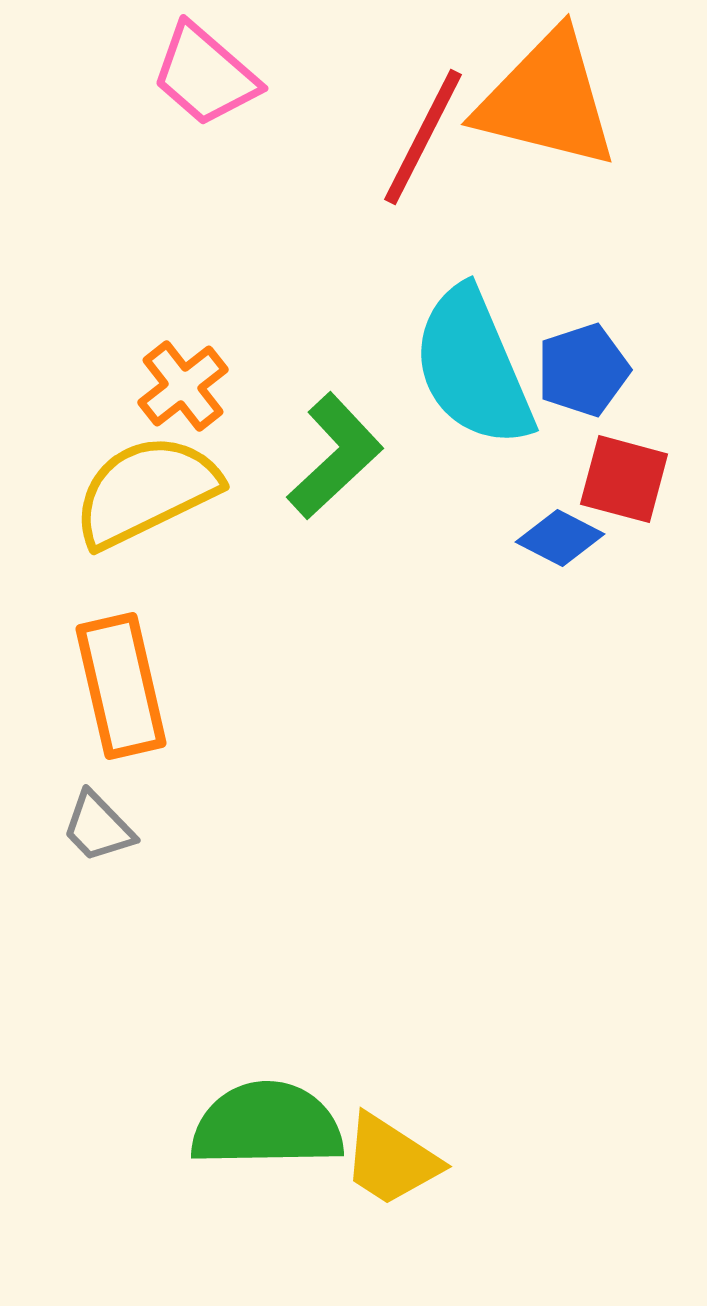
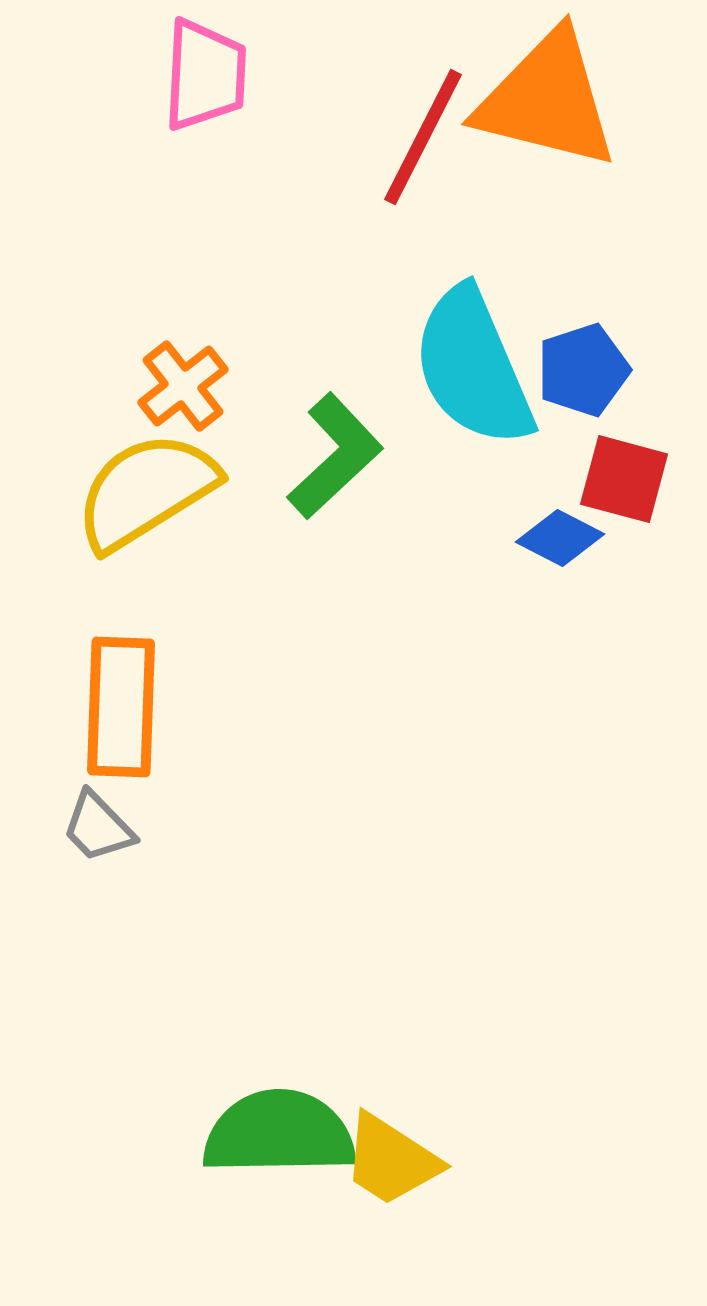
pink trapezoid: rotated 128 degrees counterclockwise
yellow semicircle: rotated 6 degrees counterclockwise
orange rectangle: moved 21 px down; rotated 15 degrees clockwise
green semicircle: moved 12 px right, 8 px down
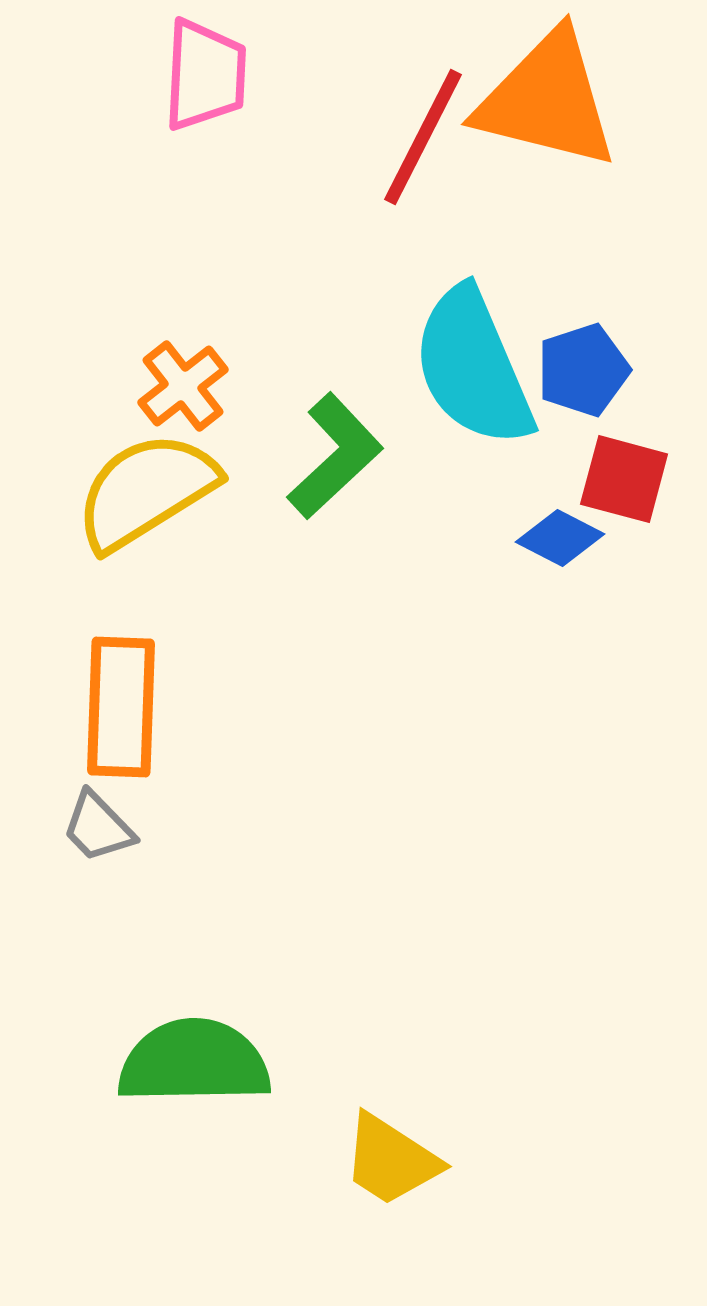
green semicircle: moved 85 px left, 71 px up
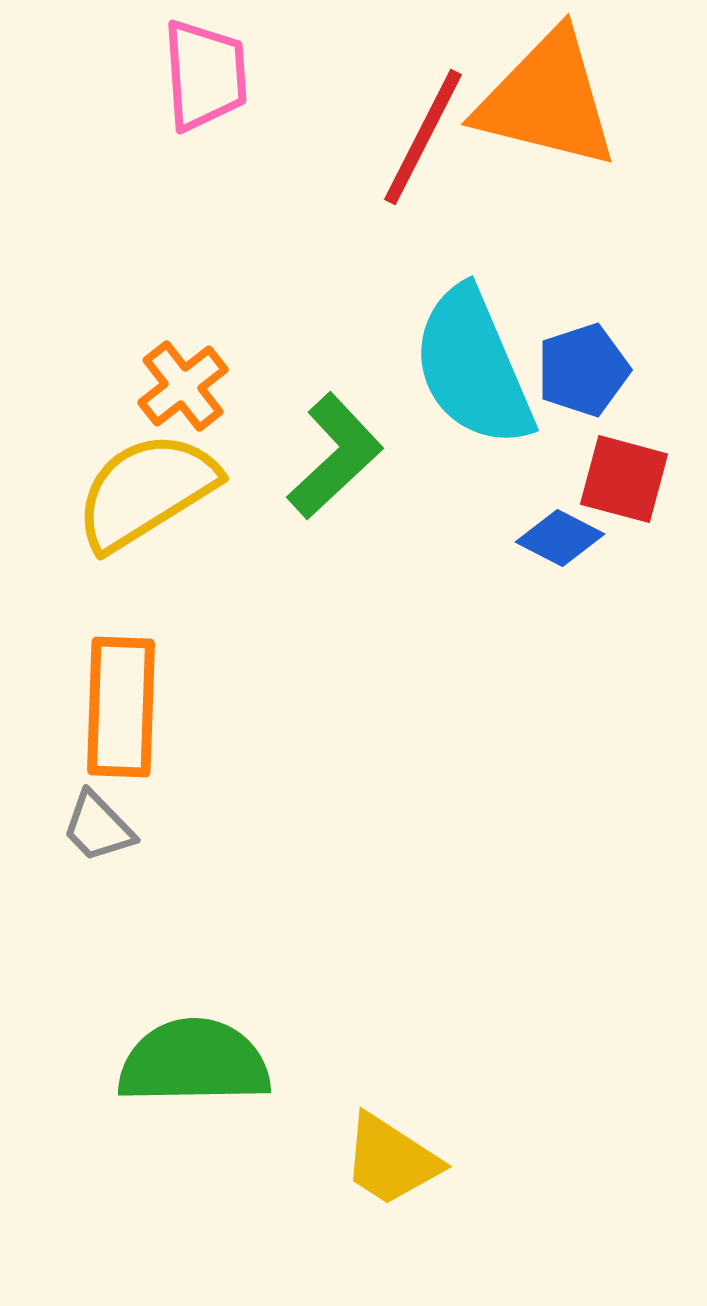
pink trapezoid: rotated 7 degrees counterclockwise
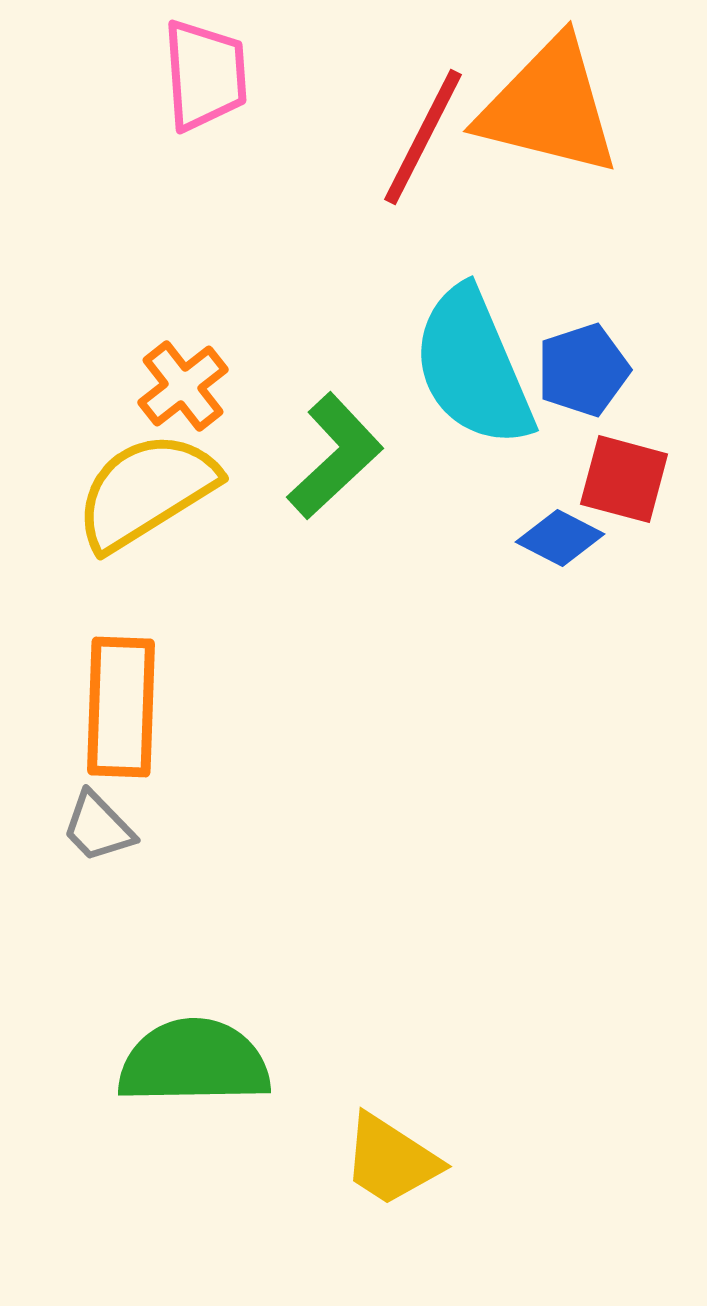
orange triangle: moved 2 px right, 7 px down
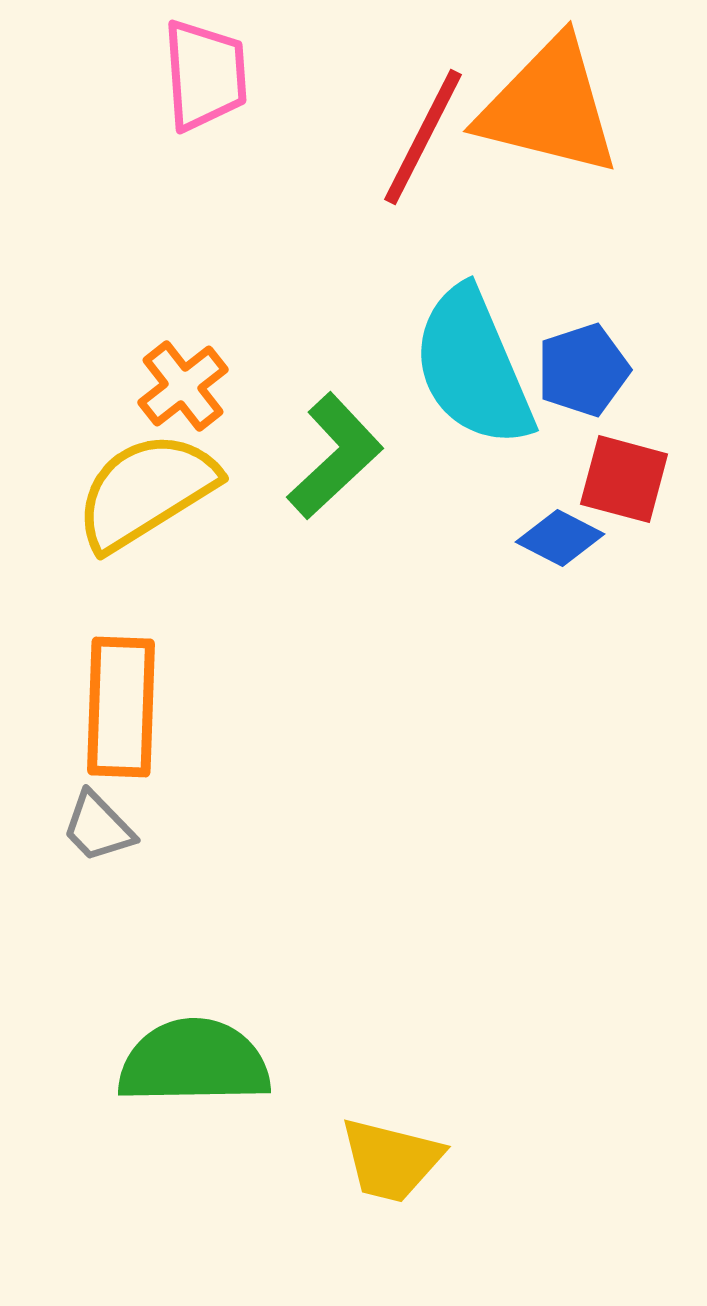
yellow trapezoid: rotated 19 degrees counterclockwise
